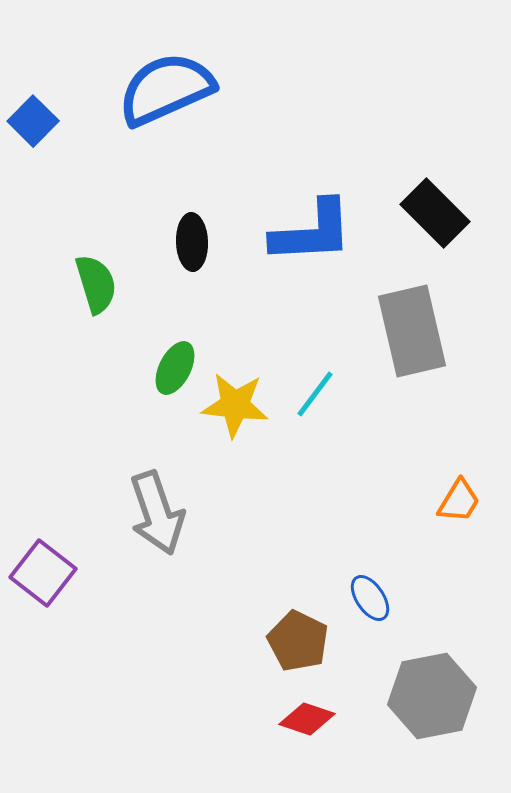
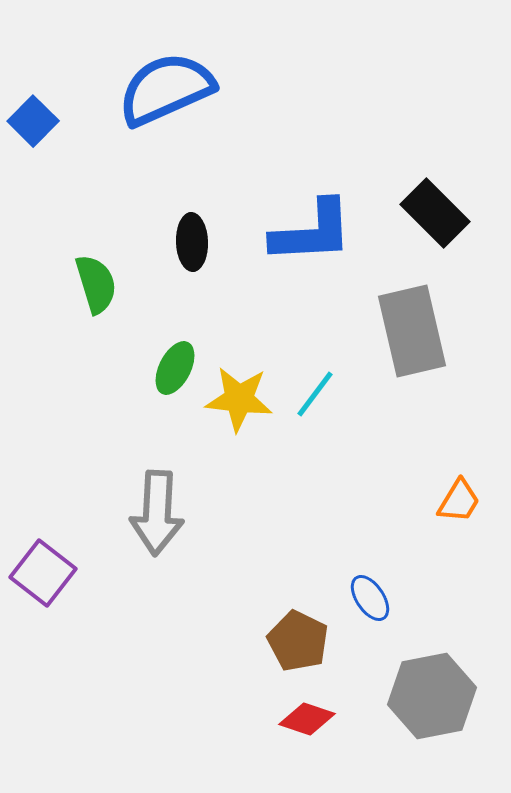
yellow star: moved 4 px right, 6 px up
gray arrow: rotated 22 degrees clockwise
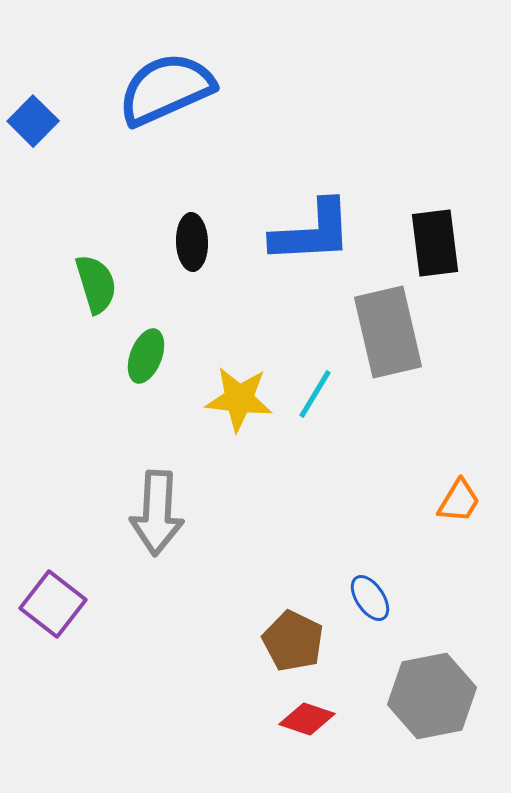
black rectangle: moved 30 px down; rotated 38 degrees clockwise
gray rectangle: moved 24 px left, 1 px down
green ellipse: moved 29 px left, 12 px up; rotated 6 degrees counterclockwise
cyan line: rotated 6 degrees counterclockwise
purple square: moved 10 px right, 31 px down
brown pentagon: moved 5 px left
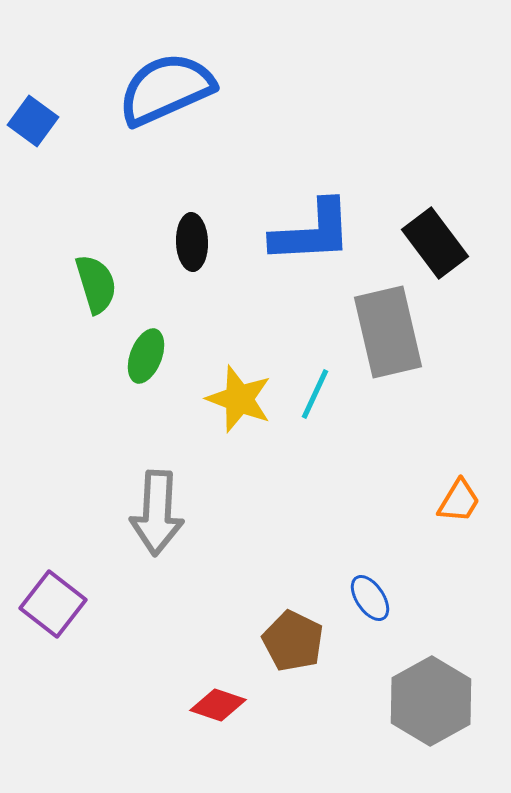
blue square: rotated 9 degrees counterclockwise
black rectangle: rotated 30 degrees counterclockwise
cyan line: rotated 6 degrees counterclockwise
yellow star: rotated 14 degrees clockwise
gray hexagon: moved 1 px left, 5 px down; rotated 18 degrees counterclockwise
red diamond: moved 89 px left, 14 px up
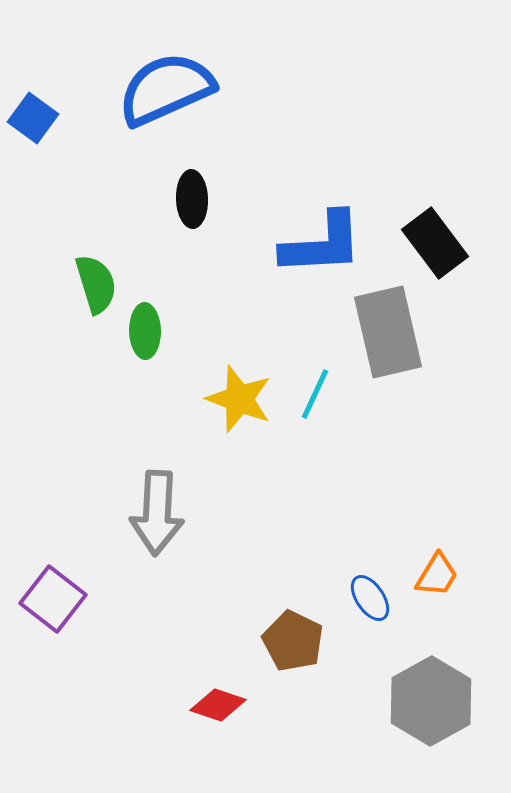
blue square: moved 3 px up
blue L-shape: moved 10 px right, 12 px down
black ellipse: moved 43 px up
green ellipse: moved 1 px left, 25 px up; rotated 22 degrees counterclockwise
orange trapezoid: moved 22 px left, 74 px down
purple square: moved 5 px up
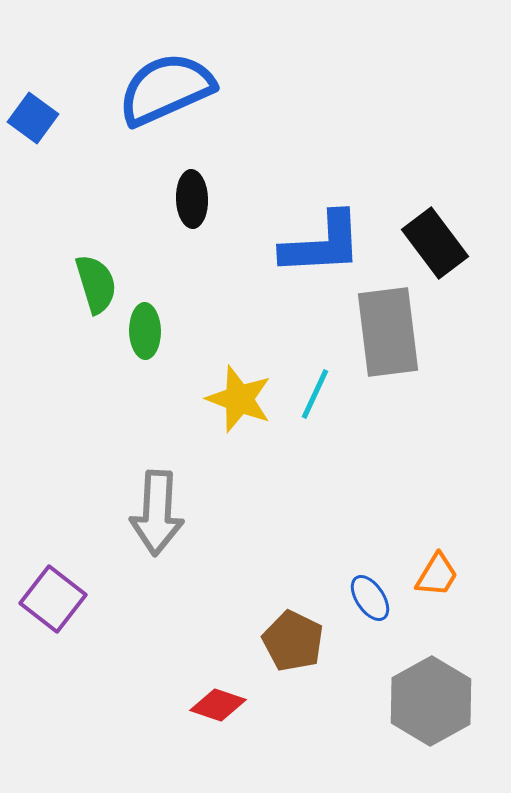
gray rectangle: rotated 6 degrees clockwise
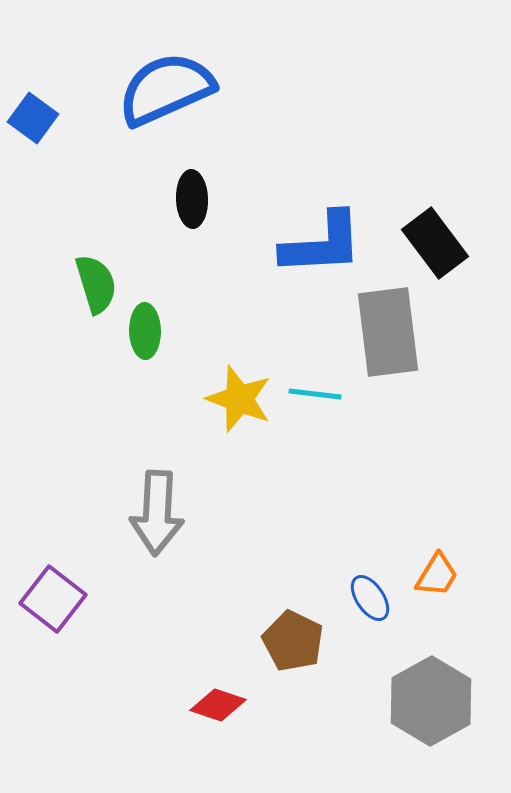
cyan line: rotated 72 degrees clockwise
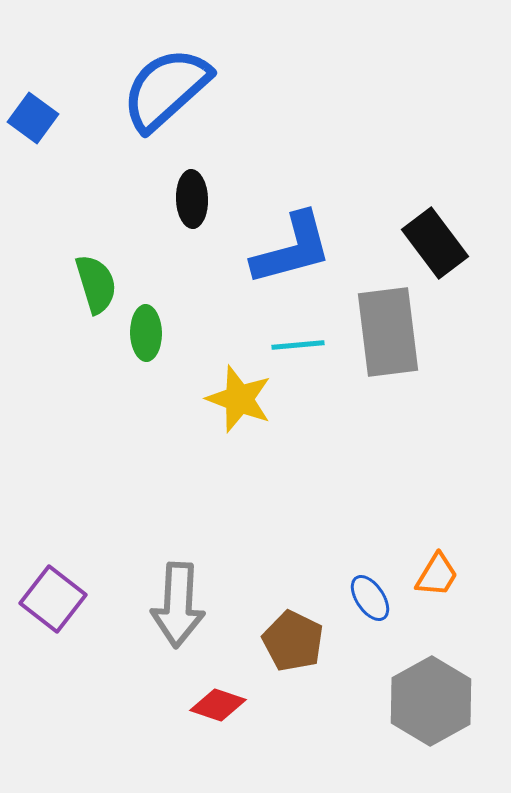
blue semicircle: rotated 18 degrees counterclockwise
blue L-shape: moved 30 px left, 5 px down; rotated 12 degrees counterclockwise
green ellipse: moved 1 px right, 2 px down
cyan line: moved 17 px left, 49 px up; rotated 12 degrees counterclockwise
gray arrow: moved 21 px right, 92 px down
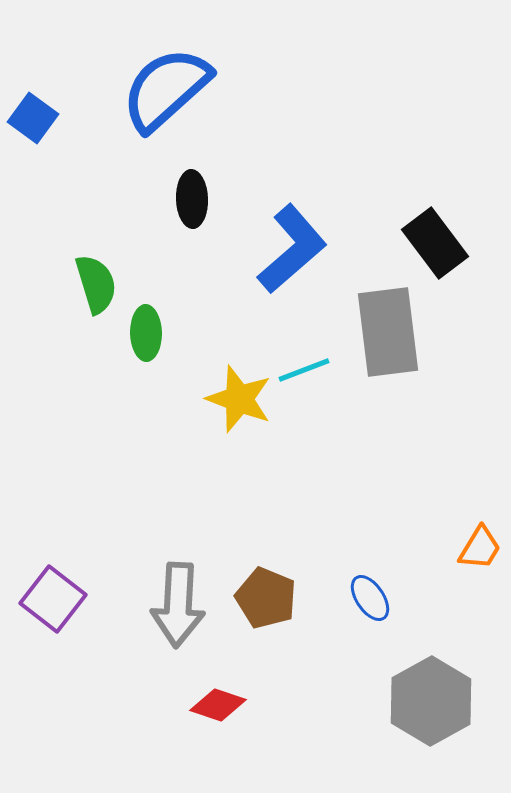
blue L-shape: rotated 26 degrees counterclockwise
cyan line: moved 6 px right, 25 px down; rotated 16 degrees counterclockwise
orange trapezoid: moved 43 px right, 27 px up
brown pentagon: moved 27 px left, 43 px up; rotated 4 degrees counterclockwise
